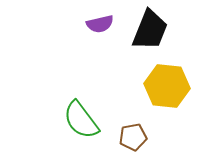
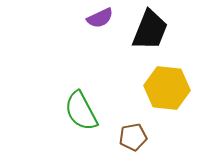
purple semicircle: moved 6 px up; rotated 12 degrees counterclockwise
yellow hexagon: moved 2 px down
green semicircle: moved 9 px up; rotated 9 degrees clockwise
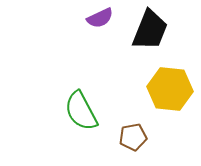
yellow hexagon: moved 3 px right, 1 px down
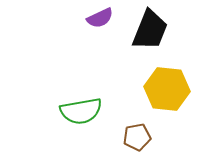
yellow hexagon: moved 3 px left
green semicircle: rotated 72 degrees counterclockwise
brown pentagon: moved 4 px right
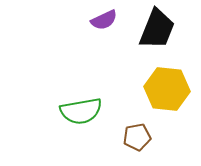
purple semicircle: moved 4 px right, 2 px down
black trapezoid: moved 7 px right, 1 px up
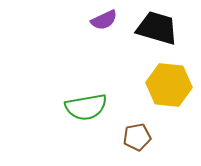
black trapezoid: moved 1 px up; rotated 96 degrees counterclockwise
yellow hexagon: moved 2 px right, 4 px up
green semicircle: moved 5 px right, 4 px up
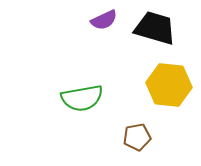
black trapezoid: moved 2 px left
green semicircle: moved 4 px left, 9 px up
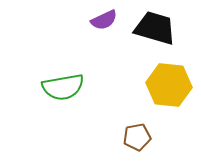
green semicircle: moved 19 px left, 11 px up
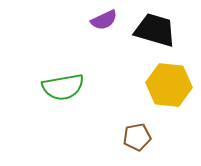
black trapezoid: moved 2 px down
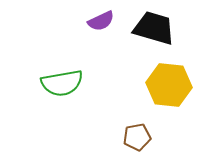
purple semicircle: moved 3 px left, 1 px down
black trapezoid: moved 1 px left, 2 px up
green semicircle: moved 1 px left, 4 px up
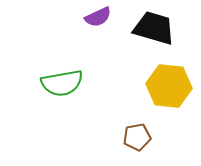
purple semicircle: moved 3 px left, 4 px up
yellow hexagon: moved 1 px down
